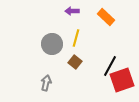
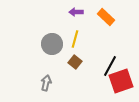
purple arrow: moved 4 px right, 1 px down
yellow line: moved 1 px left, 1 px down
red square: moved 1 px left, 1 px down
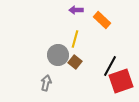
purple arrow: moved 2 px up
orange rectangle: moved 4 px left, 3 px down
gray circle: moved 6 px right, 11 px down
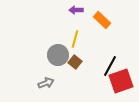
gray arrow: rotated 56 degrees clockwise
